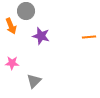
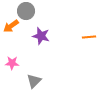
orange arrow: rotated 77 degrees clockwise
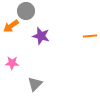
orange line: moved 1 px right, 1 px up
gray triangle: moved 1 px right, 3 px down
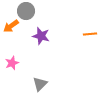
orange line: moved 2 px up
pink star: rotated 24 degrees counterclockwise
gray triangle: moved 5 px right
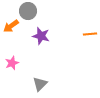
gray circle: moved 2 px right
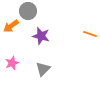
orange line: rotated 24 degrees clockwise
gray triangle: moved 3 px right, 15 px up
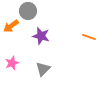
orange line: moved 1 px left, 3 px down
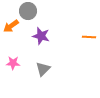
orange line: rotated 16 degrees counterclockwise
pink star: moved 1 px right; rotated 24 degrees clockwise
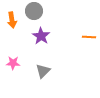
gray circle: moved 6 px right
orange arrow: moved 1 px right, 6 px up; rotated 63 degrees counterclockwise
purple star: rotated 18 degrees clockwise
gray triangle: moved 2 px down
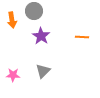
orange line: moved 7 px left
pink star: moved 12 px down
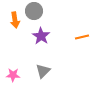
orange arrow: moved 3 px right
orange line: rotated 16 degrees counterclockwise
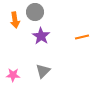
gray circle: moved 1 px right, 1 px down
